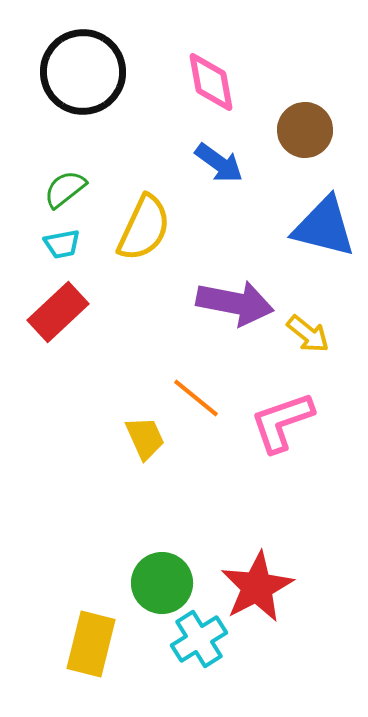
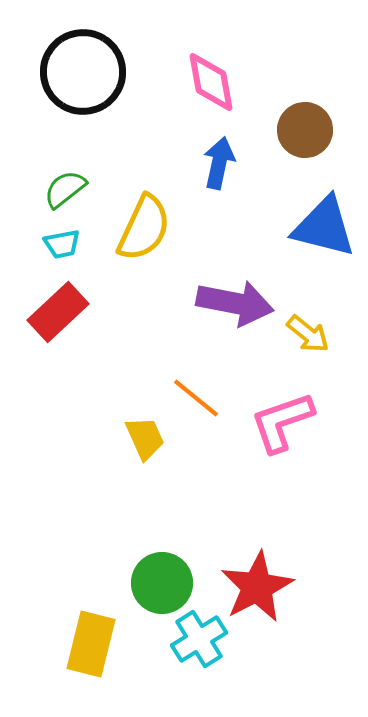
blue arrow: rotated 114 degrees counterclockwise
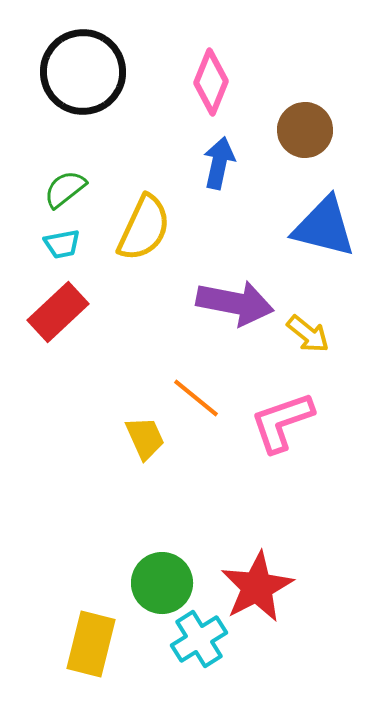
pink diamond: rotated 32 degrees clockwise
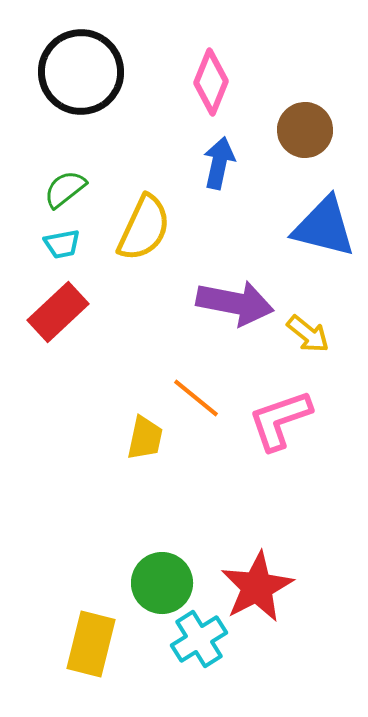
black circle: moved 2 px left
pink L-shape: moved 2 px left, 2 px up
yellow trapezoid: rotated 36 degrees clockwise
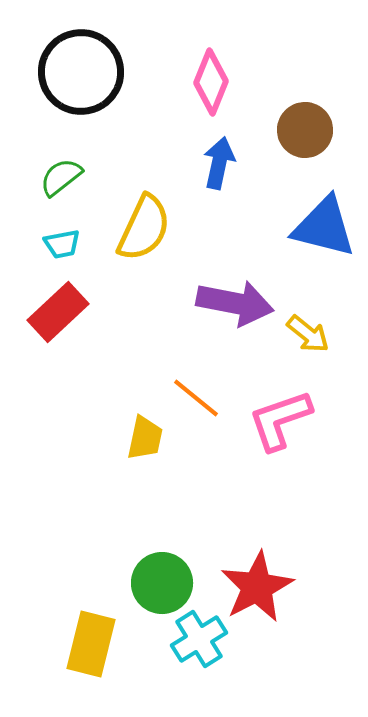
green semicircle: moved 4 px left, 12 px up
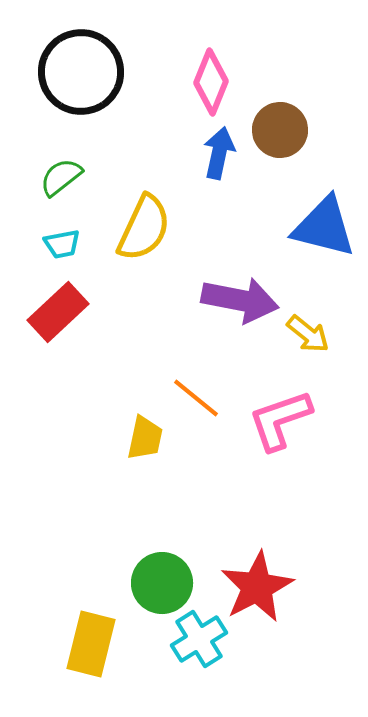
brown circle: moved 25 px left
blue arrow: moved 10 px up
purple arrow: moved 5 px right, 3 px up
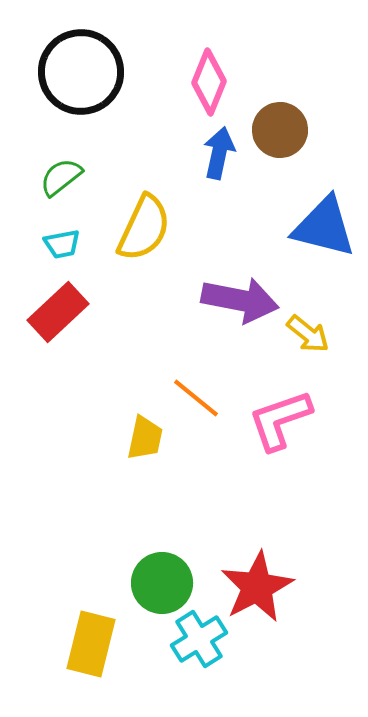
pink diamond: moved 2 px left
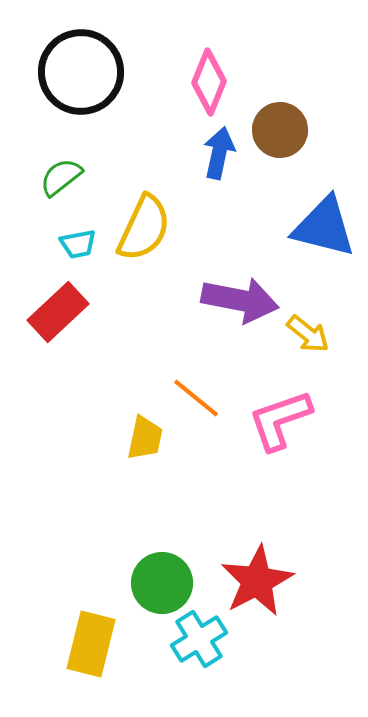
cyan trapezoid: moved 16 px right
red star: moved 6 px up
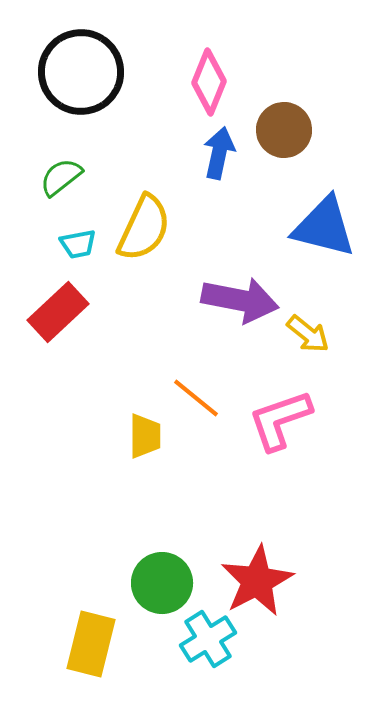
brown circle: moved 4 px right
yellow trapezoid: moved 2 px up; rotated 12 degrees counterclockwise
cyan cross: moved 9 px right
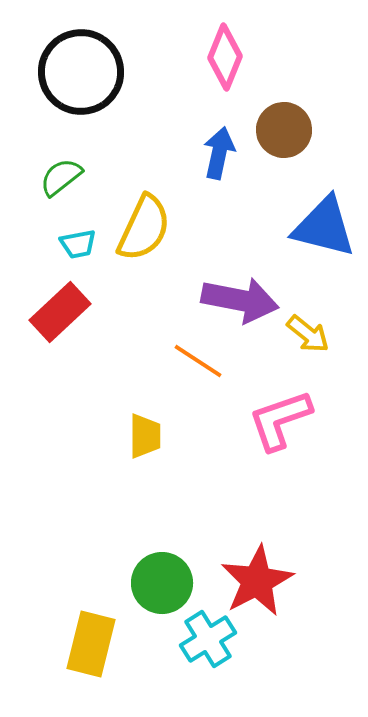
pink diamond: moved 16 px right, 25 px up
red rectangle: moved 2 px right
orange line: moved 2 px right, 37 px up; rotated 6 degrees counterclockwise
